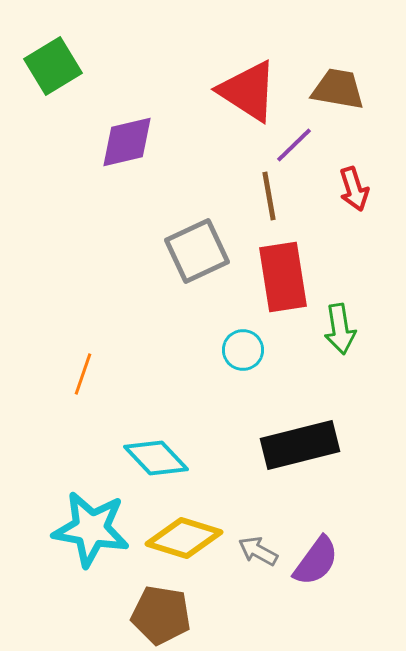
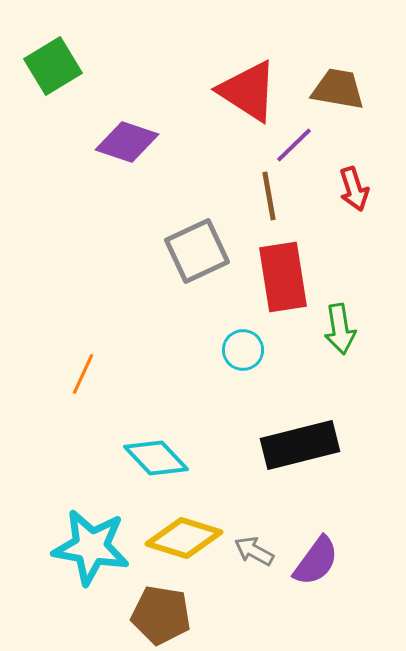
purple diamond: rotated 32 degrees clockwise
orange line: rotated 6 degrees clockwise
cyan star: moved 18 px down
gray arrow: moved 4 px left
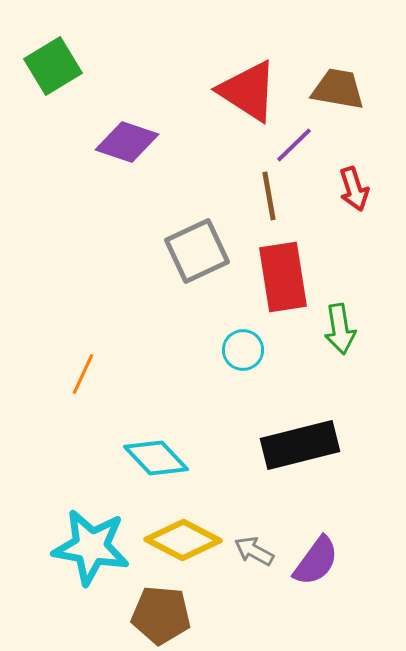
yellow diamond: moved 1 px left, 2 px down; rotated 10 degrees clockwise
brown pentagon: rotated 4 degrees counterclockwise
